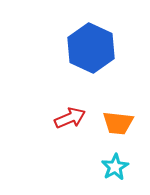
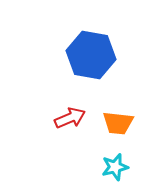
blue hexagon: moved 7 px down; rotated 15 degrees counterclockwise
cyan star: rotated 16 degrees clockwise
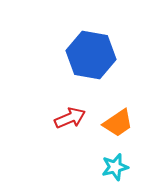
orange trapezoid: rotated 40 degrees counterclockwise
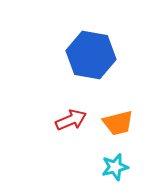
red arrow: moved 1 px right, 2 px down
orange trapezoid: rotated 20 degrees clockwise
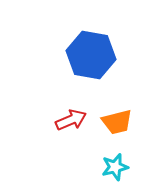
orange trapezoid: moved 1 px left, 1 px up
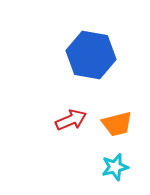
orange trapezoid: moved 2 px down
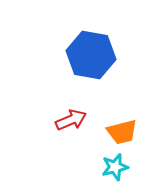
orange trapezoid: moved 5 px right, 8 px down
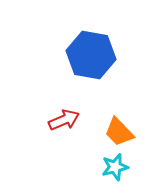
red arrow: moved 7 px left
orange trapezoid: moved 3 px left; rotated 60 degrees clockwise
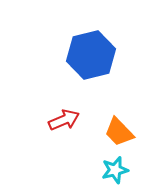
blue hexagon: rotated 24 degrees counterclockwise
cyan star: moved 3 px down
